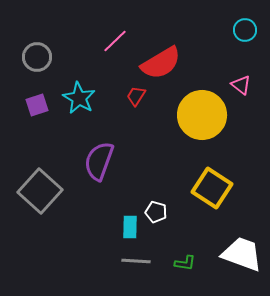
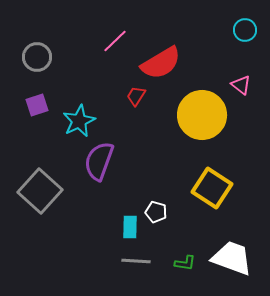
cyan star: moved 23 px down; rotated 16 degrees clockwise
white trapezoid: moved 10 px left, 4 px down
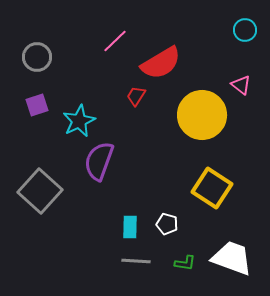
white pentagon: moved 11 px right, 12 px down
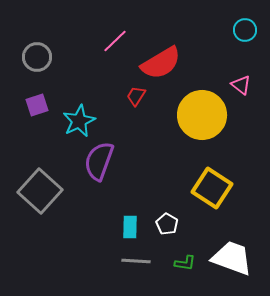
white pentagon: rotated 15 degrees clockwise
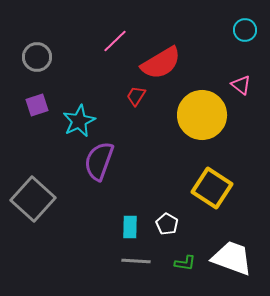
gray square: moved 7 px left, 8 px down
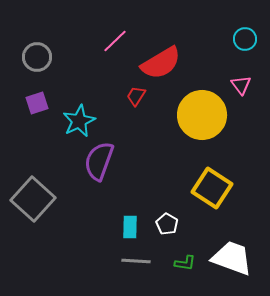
cyan circle: moved 9 px down
pink triangle: rotated 15 degrees clockwise
purple square: moved 2 px up
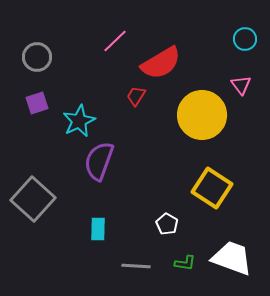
cyan rectangle: moved 32 px left, 2 px down
gray line: moved 5 px down
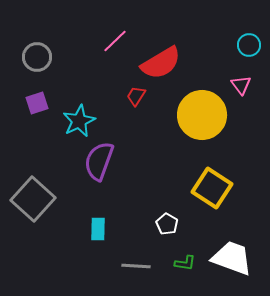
cyan circle: moved 4 px right, 6 px down
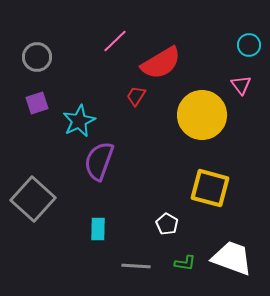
yellow square: moved 2 px left; rotated 18 degrees counterclockwise
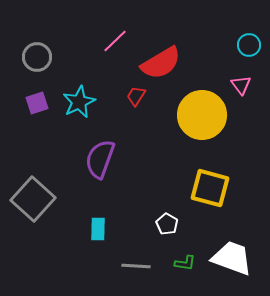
cyan star: moved 19 px up
purple semicircle: moved 1 px right, 2 px up
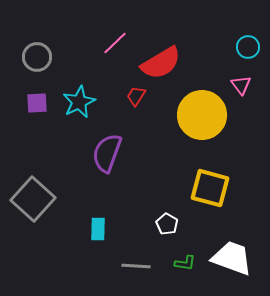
pink line: moved 2 px down
cyan circle: moved 1 px left, 2 px down
purple square: rotated 15 degrees clockwise
purple semicircle: moved 7 px right, 6 px up
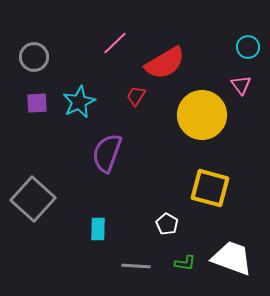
gray circle: moved 3 px left
red semicircle: moved 4 px right
